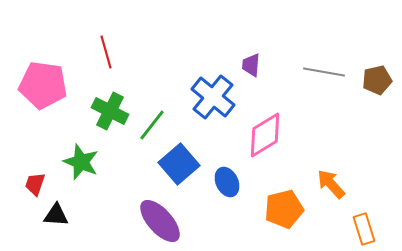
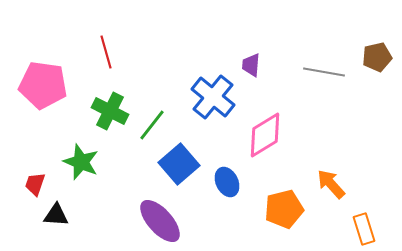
brown pentagon: moved 23 px up
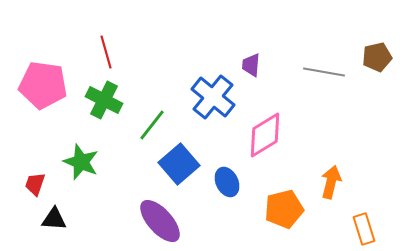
green cross: moved 6 px left, 11 px up
orange arrow: moved 2 px up; rotated 56 degrees clockwise
black triangle: moved 2 px left, 4 px down
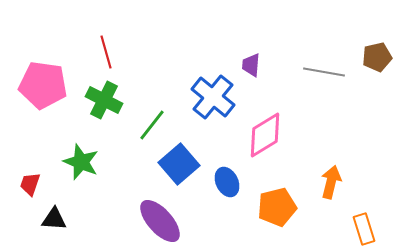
red trapezoid: moved 5 px left
orange pentagon: moved 7 px left, 2 px up
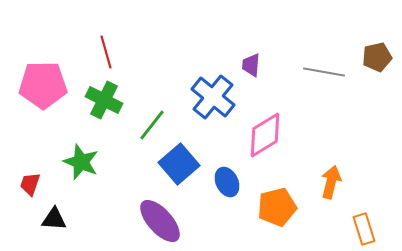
pink pentagon: rotated 9 degrees counterclockwise
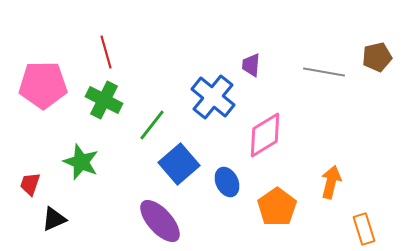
orange pentagon: rotated 21 degrees counterclockwise
black triangle: rotated 28 degrees counterclockwise
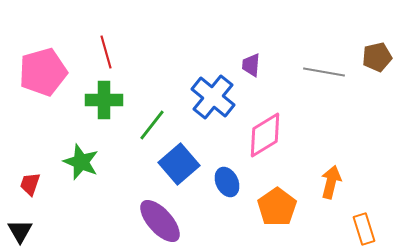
pink pentagon: moved 13 px up; rotated 15 degrees counterclockwise
green cross: rotated 27 degrees counterclockwise
black triangle: moved 34 px left, 12 px down; rotated 36 degrees counterclockwise
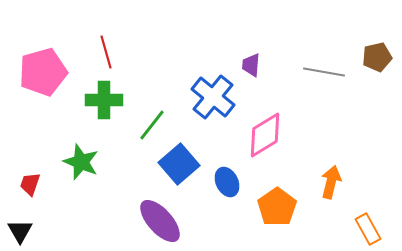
orange rectangle: moved 4 px right; rotated 12 degrees counterclockwise
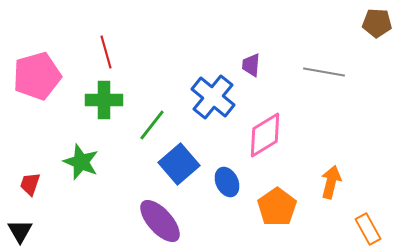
brown pentagon: moved 34 px up; rotated 16 degrees clockwise
pink pentagon: moved 6 px left, 4 px down
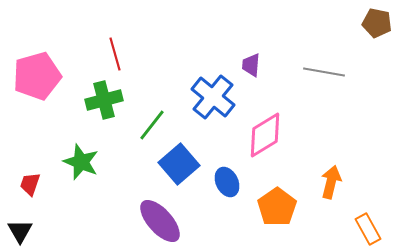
brown pentagon: rotated 8 degrees clockwise
red line: moved 9 px right, 2 px down
green cross: rotated 15 degrees counterclockwise
